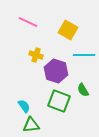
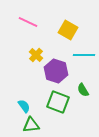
yellow cross: rotated 24 degrees clockwise
green square: moved 1 px left, 1 px down
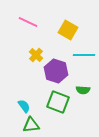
green semicircle: rotated 56 degrees counterclockwise
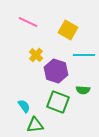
green triangle: moved 4 px right
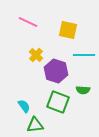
yellow square: rotated 18 degrees counterclockwise
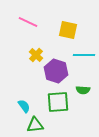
green square: rotated 25 degrees counterclockwise
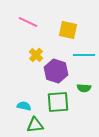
green semicircle: moved 1 px right, 2 px up
cyan semicircle: rotated 40 degrees counterclockwise
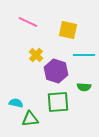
green semicircle: moved 1 px up
cyan semicircle: moved 8 px left, 3 px up
green triangle: moved 5 px left, 6 px up
